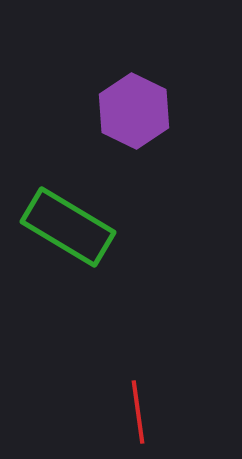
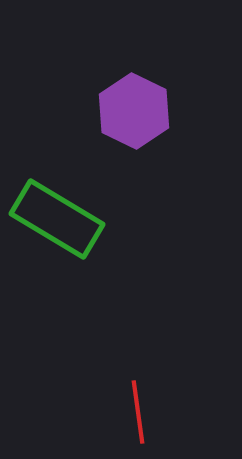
green rectangle: moved 11 px left, 8 px up
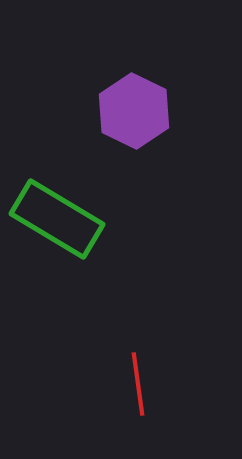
red line: moved 28 px up
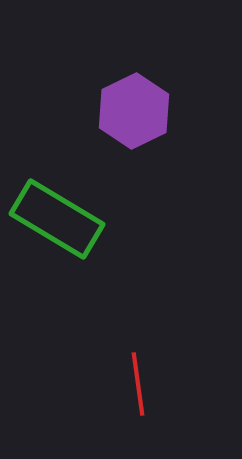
purple hexagon: rotated 8 degrees clockwise
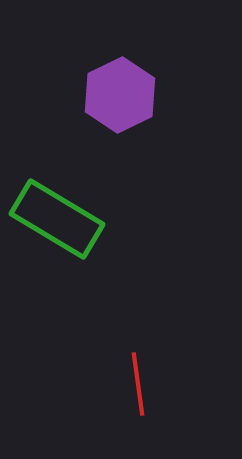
purple hexagon: moved 14 px left, 16 px up
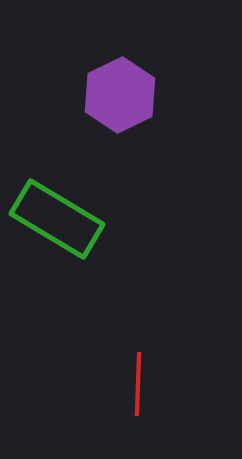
red line: rotated 10 degrees clockwise
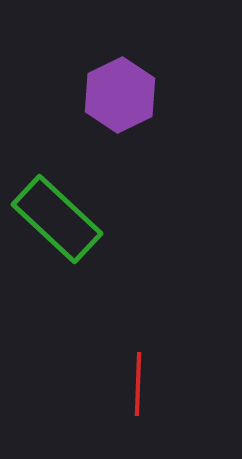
green rectangle: rotated 12 degrees clockwise
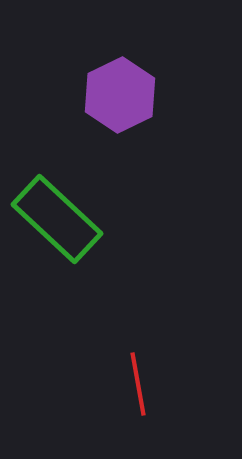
red line: rotated 12 degrees counterclockwise
